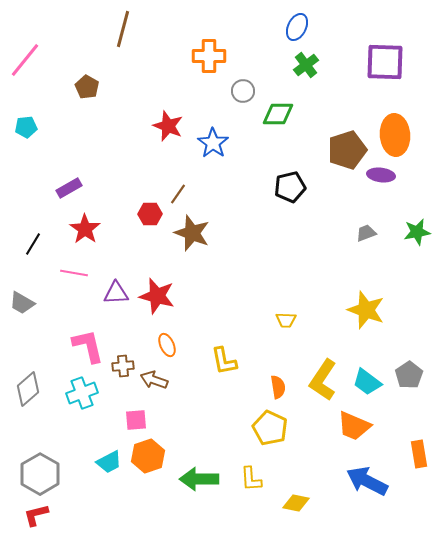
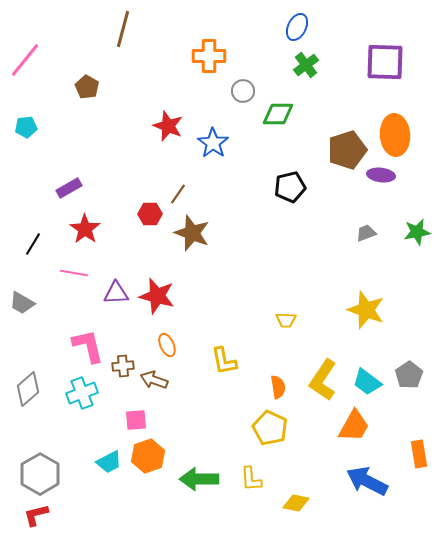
orange trapezoid at (354, 426): rotated 84 degrees counterclockwise
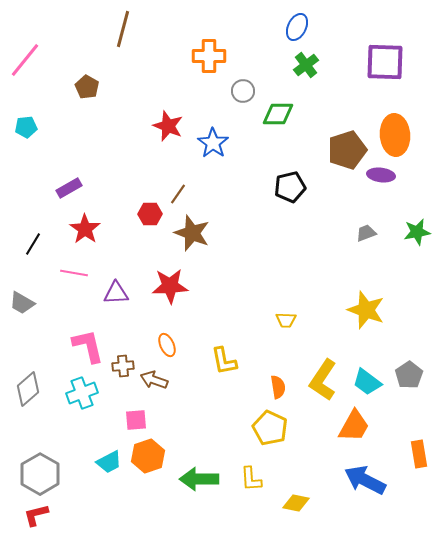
red star at (157, 296): moved 13 px right, 10 px up; rotated 18 degrees counterclockwise
blue arrow at (367, 481): moved 2 px left, 1 px up
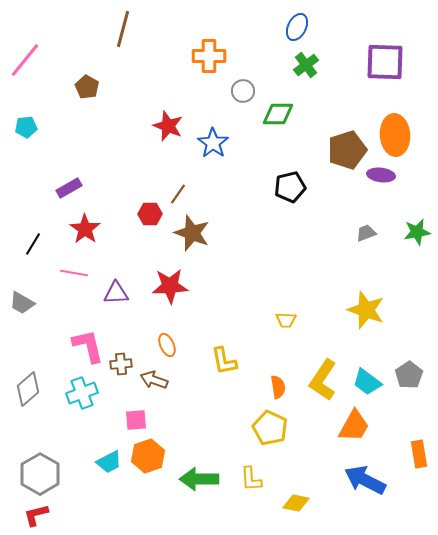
brown cross at (123, 366): moved 2 px left, 2 px up
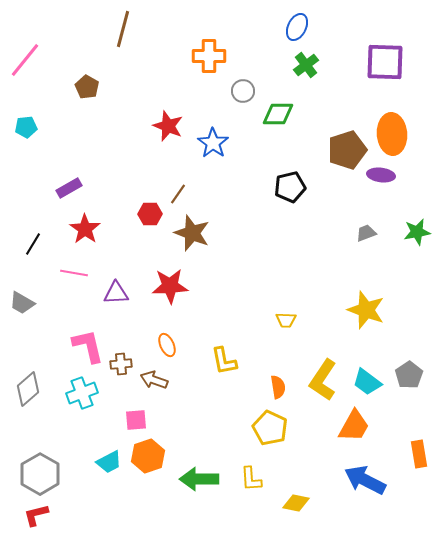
orange ellipse at (395, 135): moved 3 px left, 1 px up
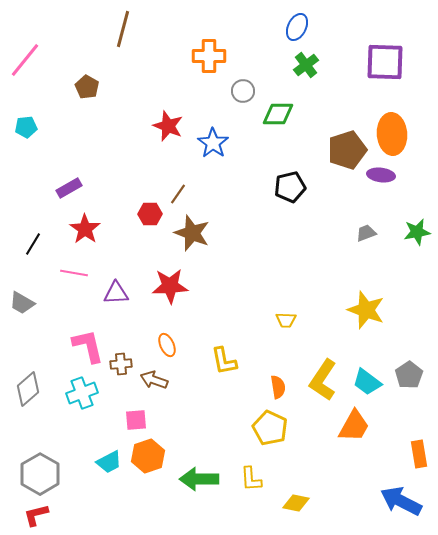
blue arrow at (365, 480): moved 36 px right, 21 px down
